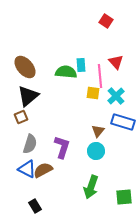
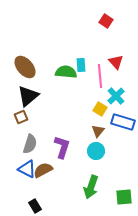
yellow square: moved 7 px right, 16 px down; rotated 24 degrees clockwise
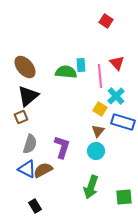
red triangle: moved 1 px right, 1 px down
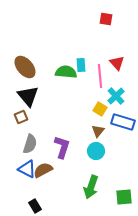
red square: moved 2 px up; rotated 24 degrees counterclockwise
black triangle: rotated 30 degrees counterclockwise
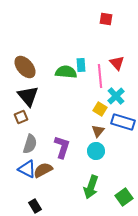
green square: rotated 30 degrees counterclockwise
